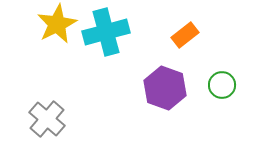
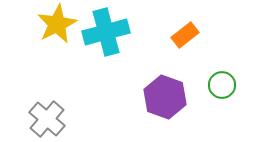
purple hexagon: moved 9 px down
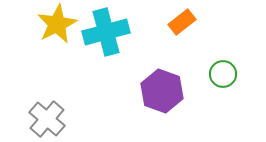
orange rectangle: moved 3 px left, 13 px up
green circle: moved 1 px right, 11 px up
purple hexagon: moved 3 px left, 6 px up
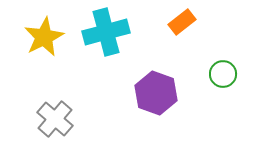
yellow star: moved 13 px left, 13 px down
purple hexagon: moved 6 px left, 2 px down
gray cross: moved 8 px right
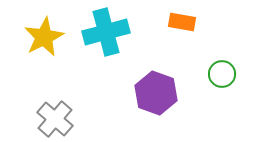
orange rectangle: rotated 48 degrees clockwise
green circle: moved 1 px left
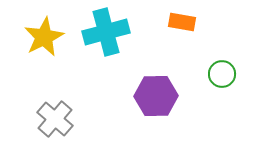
purple hexagon: moved 3 px down; rotated 21 degrees counterclockwise
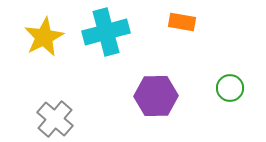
green circle: moved 8 px right, 14 px down
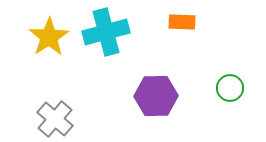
orange rectangle: rotated 8 degrees counterclockwise
yellow star: moved 5 px right; rotated 6 degrees counterclockwise
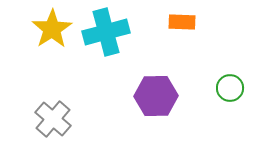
yellow star: moved 3 px right, 8 px up
gray cross: moved 2 px left
